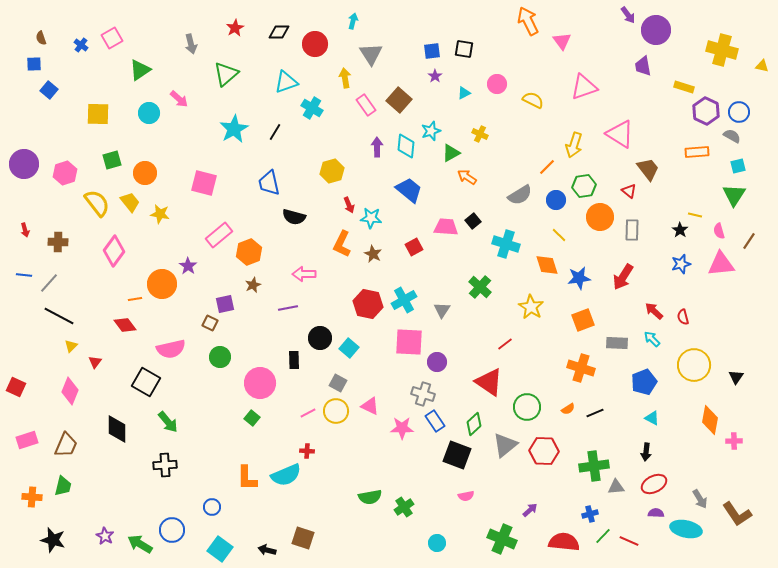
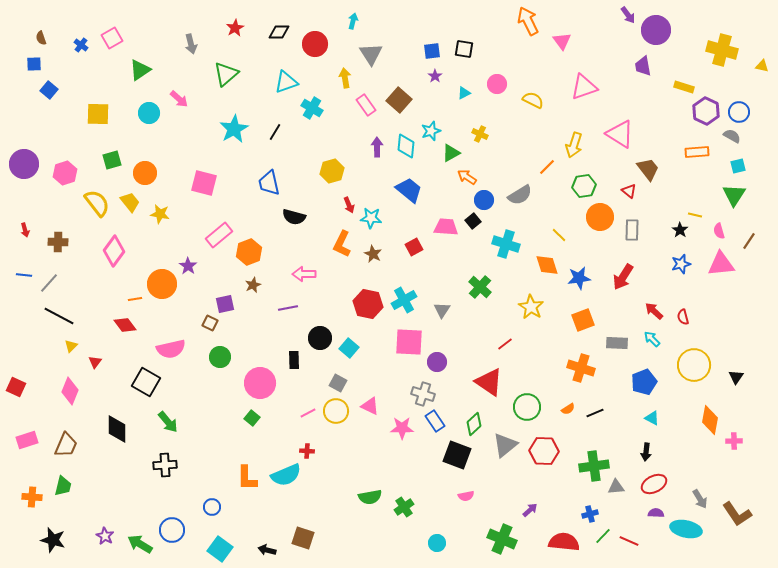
blue circle at (556, 200): moved 72 px left
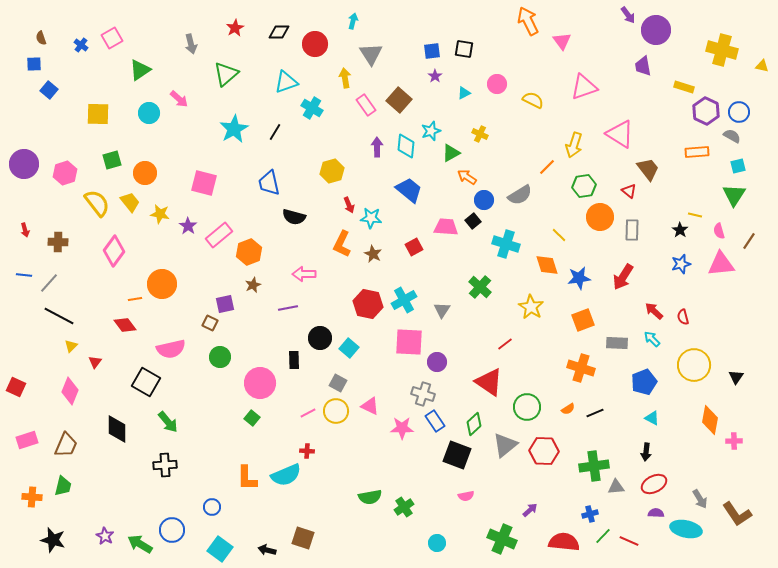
purple star at (188, 266): moved 40 px up
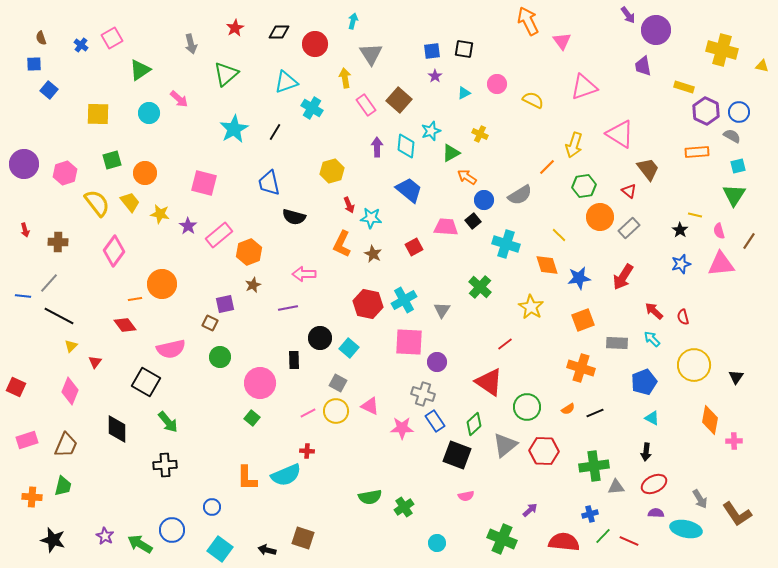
gray rectangle at (632, 230): moved 3 px left, 2 px up; rotated 45 degrees clockwise
blue line at (24, 275): moved 1 px left, 21 px down
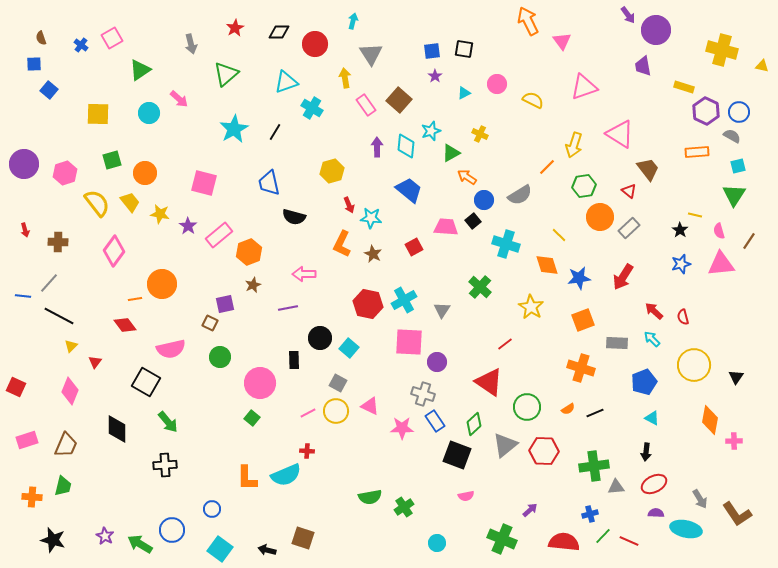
blue circle at (212, 507): moved 2 px down
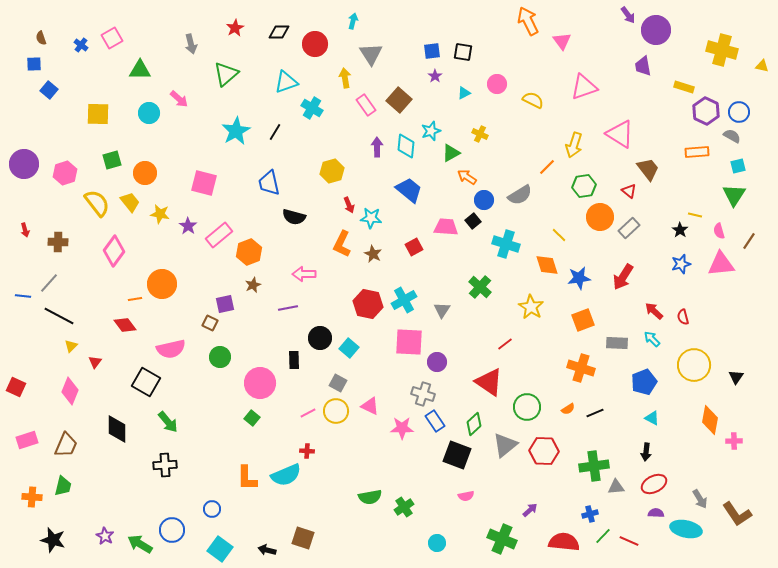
black square at (464, 49): moved 1 px left, 3 px down
green triangle at (140, 70): rotated 35 degrees clockwise
cyan star at (234, 129): moved 2 px right, 2 px down
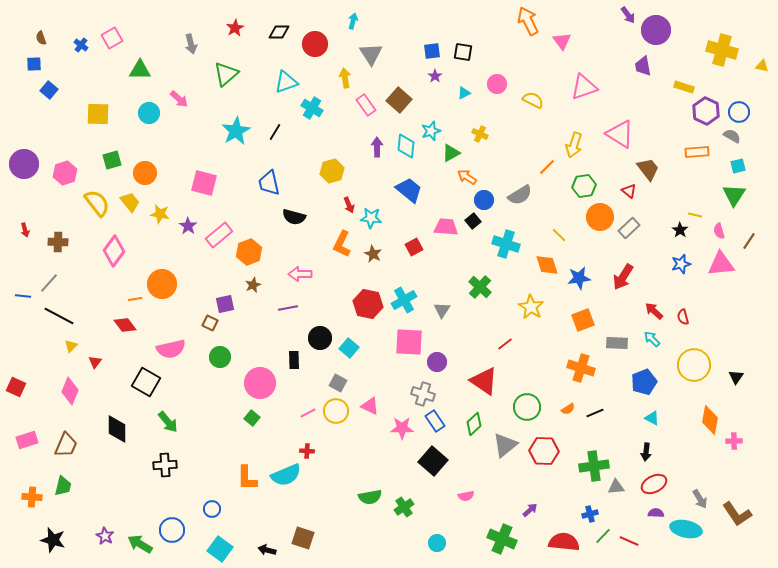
pink arrow at (304, 274): moved 4 px left
red triangle at (489, 382): moved 5 px left, 1 px up
black square at (457, 455): moved 24 px left, 6 px down; rotated 20 degrees clockwise
